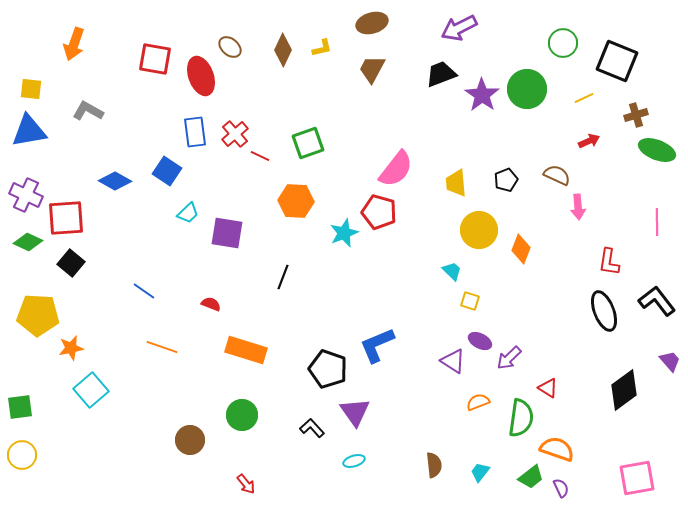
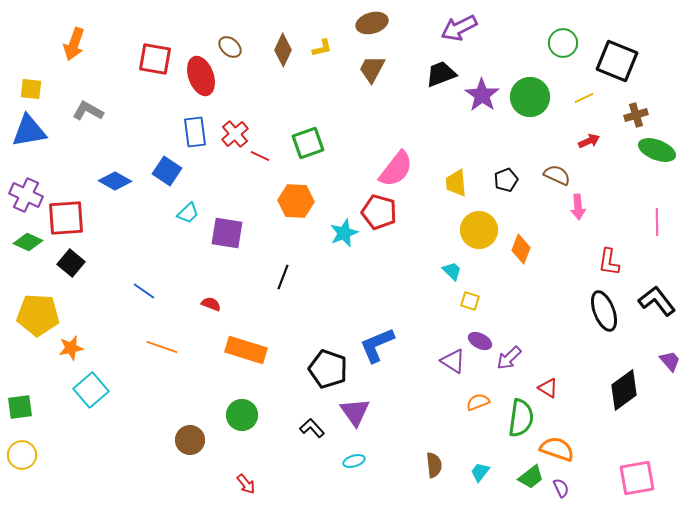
green circle at (527, 89): moved 3 px right, 8 px down
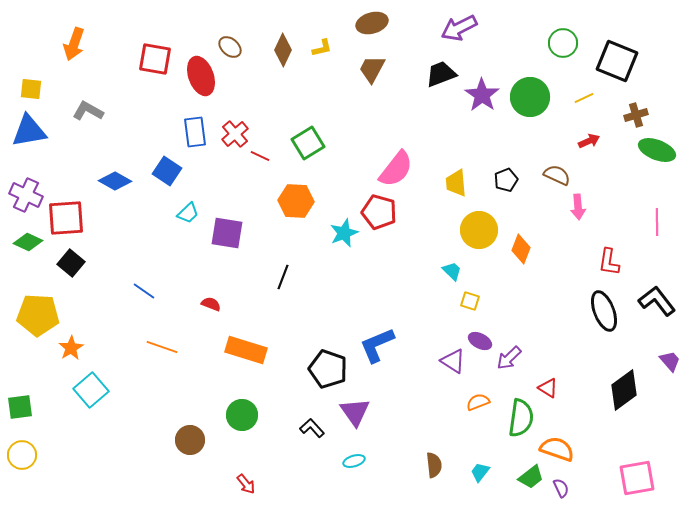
green square at (308, 143): rotated 12 degrees counterclockwise
orange star at (71, 348): rotated 20 degrees counterclockwise
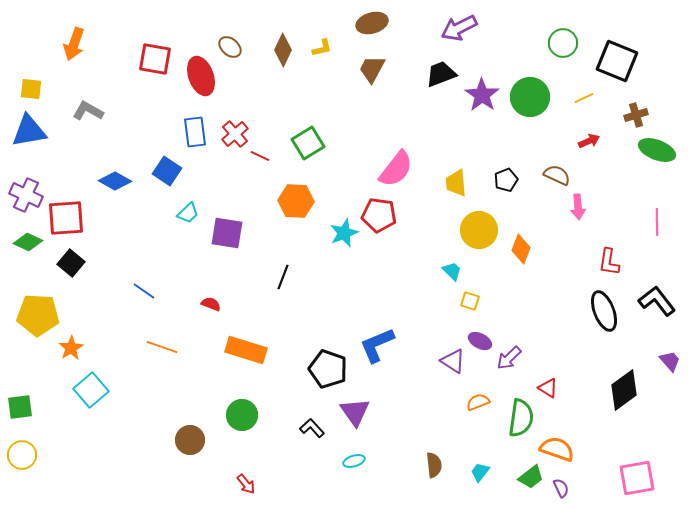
red pentagon at (379, 212): moved 3 px down; rotated 8 degrees counterclockwise
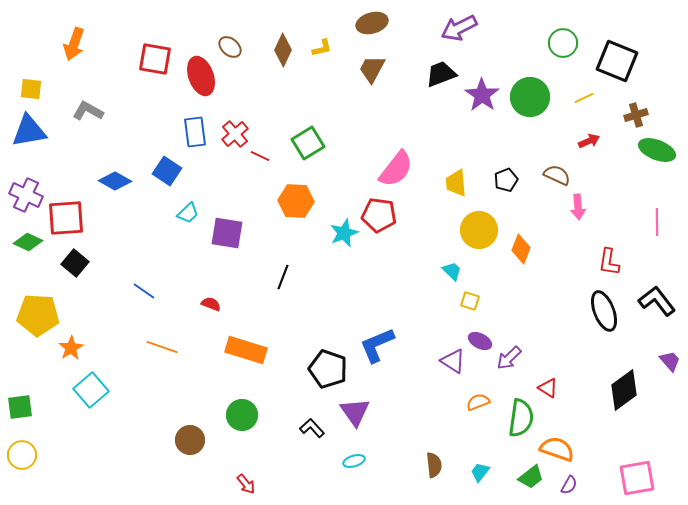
black square at (71, 263): moved 4 px right
purple semicircle at (561, 488): moved 8 px right, 3 px up; rotated 54 degrees clockwise
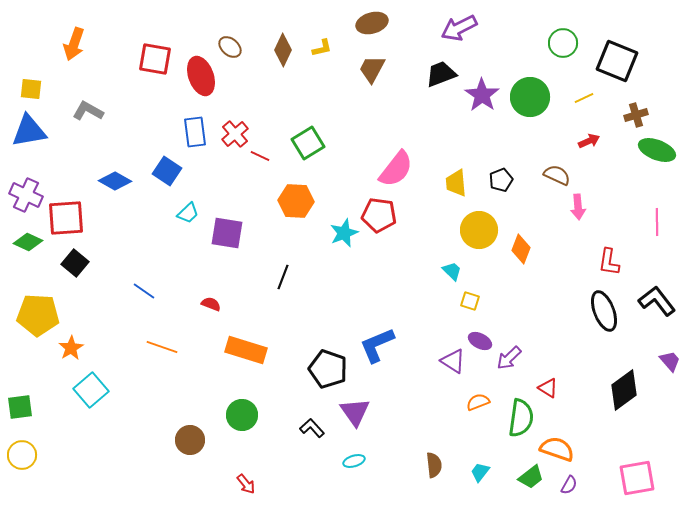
black pentagon at (506, 180): moved 5 px left
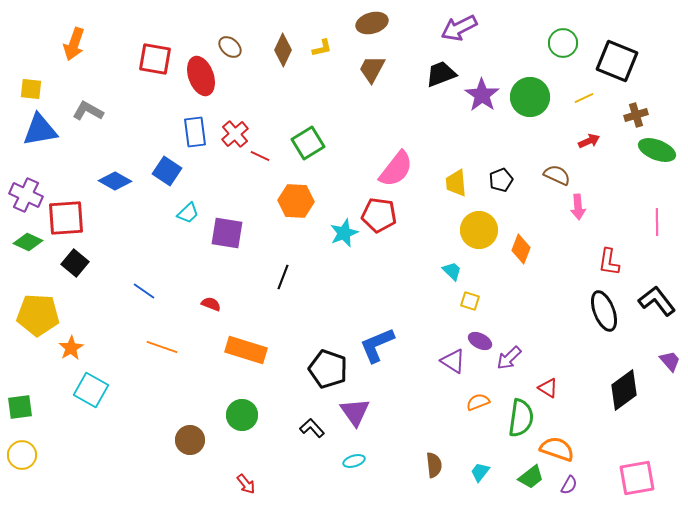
blue triangle at (29, 131): moved 11 px right, 1 px up
cyan square at (91, 390): rotated 20 degrees counterclockwise
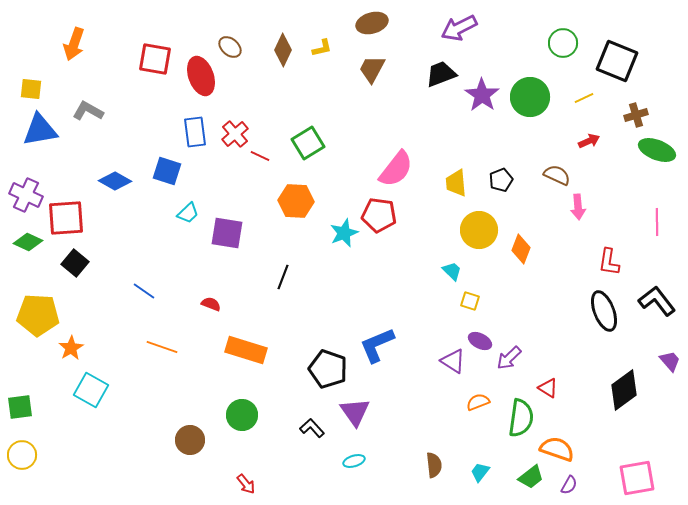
blue square at (167, 171): rotated 16 degrees counterclockwise
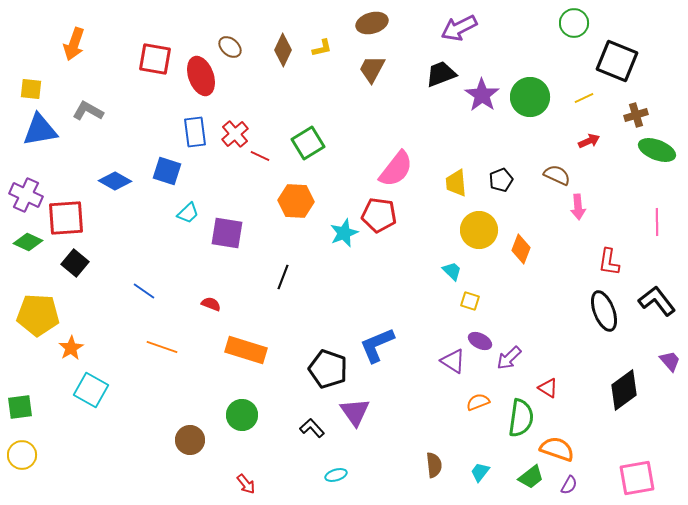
green circle at (563, 43): moved 11 px right, 20 px up
cyan ellipse at (354, 461): moved 18 px left, 14 px down
